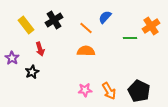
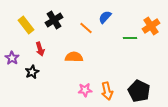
orange semicircle: moved 12 px left, 6 px down
orange arrow: moved 2 px left; rotated 18 degrees clockwise
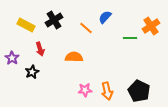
yellow rectangle: rotated 24 degrees counterclockwise
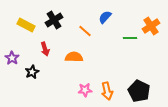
orange line: moved 1 px left, 3 px down
red arrow: moved 5 px right
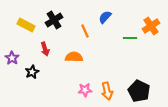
orange line: rotated 24 degrees clockwise
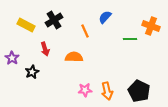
orange cross: rotated 36 degrees counterclockwise
green line: moved 1 px down
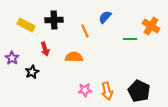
black cross: rotated 30 degrees clockwise
orange cross: rotated 12 degrees clockwise
